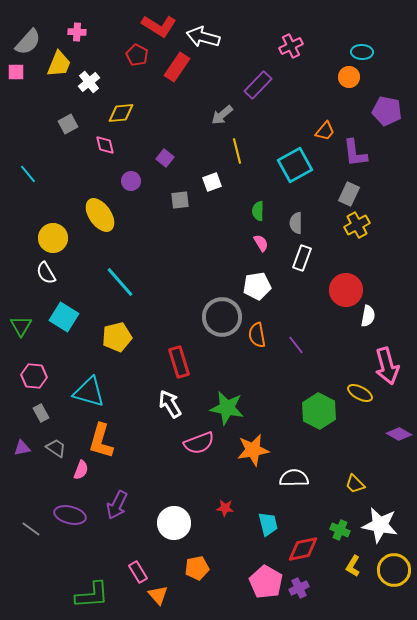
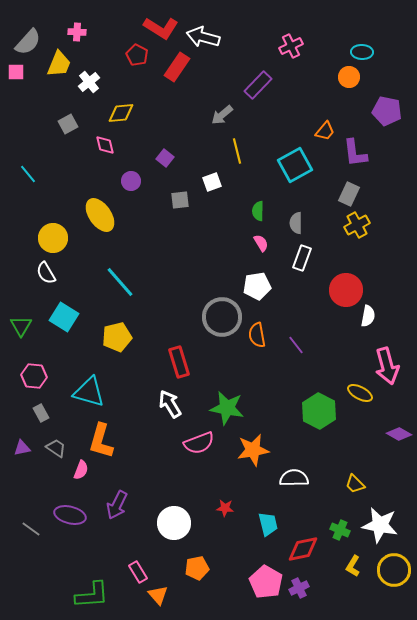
red L-shape at (159, 26): moved 2 px right, 2 px down
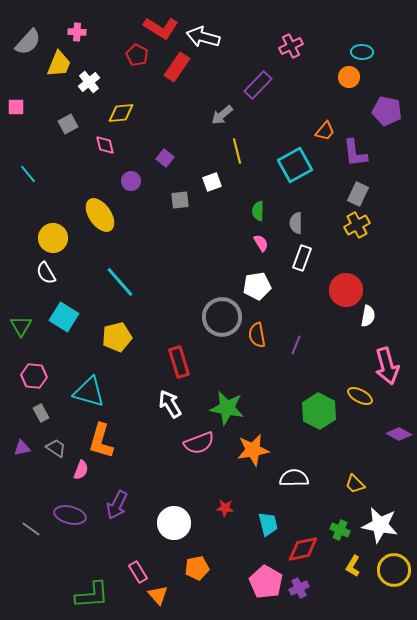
pink square at (16, 72): moved 35 px down
gray rectangle at (349, 194): moved 9 px right
purple line at (296, 345): rotated 60 degrees clockwise
yellow ellipse at (360, 393): moved 3 px down
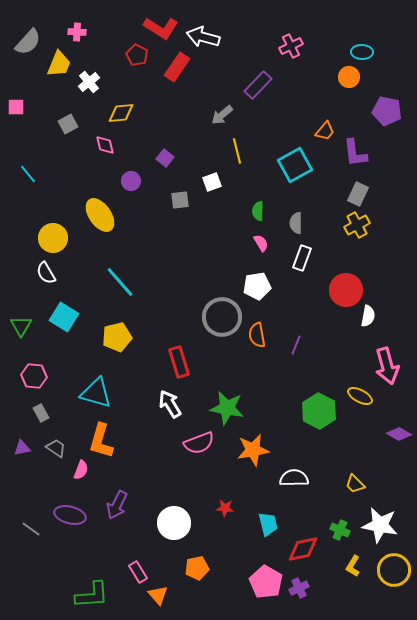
cyan triangle at (89, 392): moved 7 px right, 1 px down
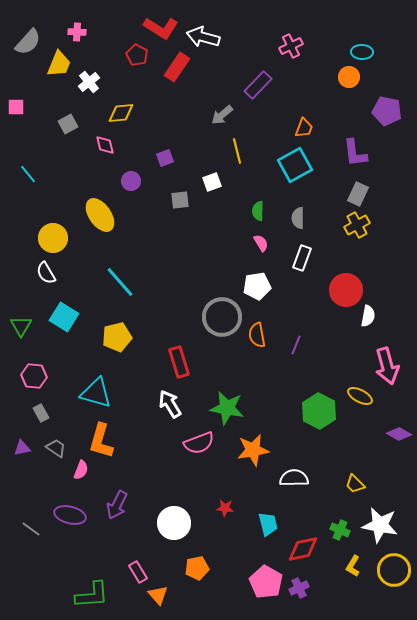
orange trapezoid at (325, 131): moved 21 px left, 3 px up; rotated 20 degrees counterclockwise
purple square at (165, 158): rotated 30 degrees clockwise
gray semicircle at (296, 223): moved 2 px right, 5 px up
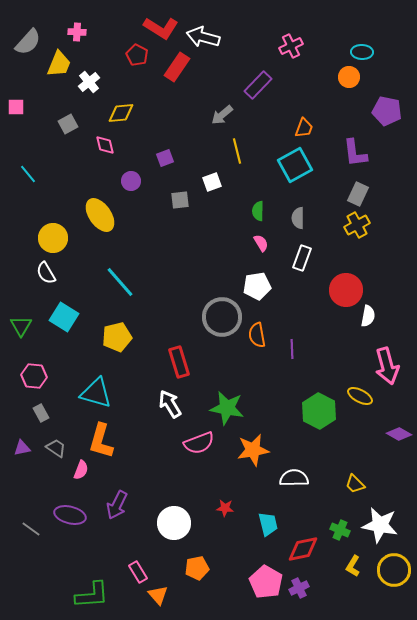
purple line at (296, 345): moved 4 px left, 4 px down; rotated 24 degrees counterclockwise
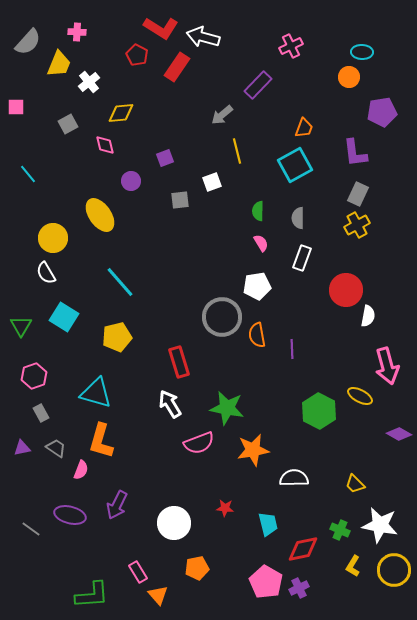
purple pentagon at (387, 111): moved 5 px left, 1 px down; rotated 20 degrees counterclockwise
pink hexagon at (34, 376): rotated 25 degrees counterclockwise
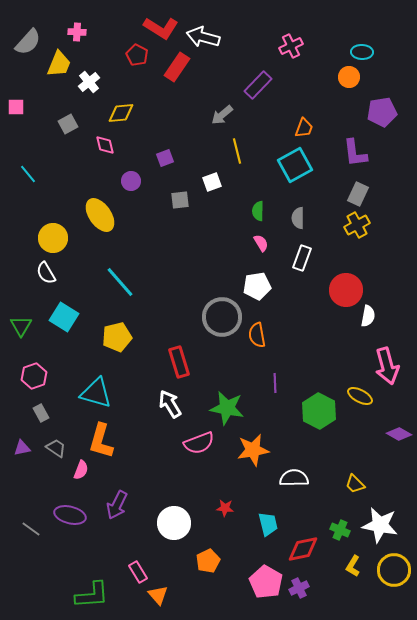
purple line at (292, 349): moved 17 px left, 34 px down
orange pentagon at (197, 568): moved 11 px right, 7 px up; rotated 15 degrees counterclockwise
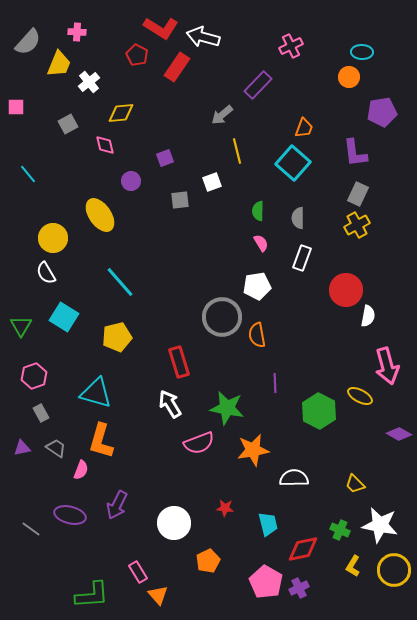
cyan square at (295, 165): moved 2 px left, 2 px up; rotated 20 degrees counterclockwise
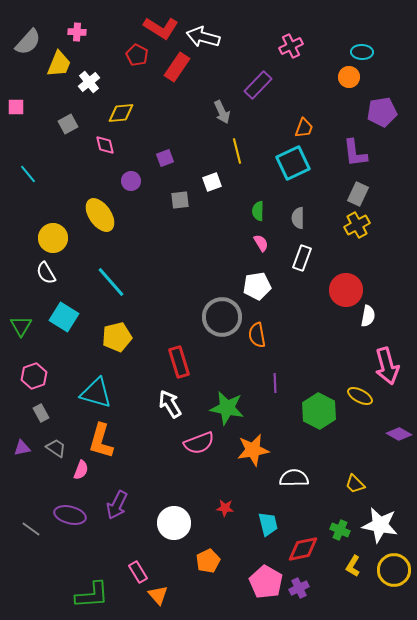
gray arrow at (222, 115): moved 3 px up; rotated 75 degrees counterclockwise
cyan square at (293, 163): rotated 24 degrees clockwise
cyan line at (120, 282): moved 9 px left
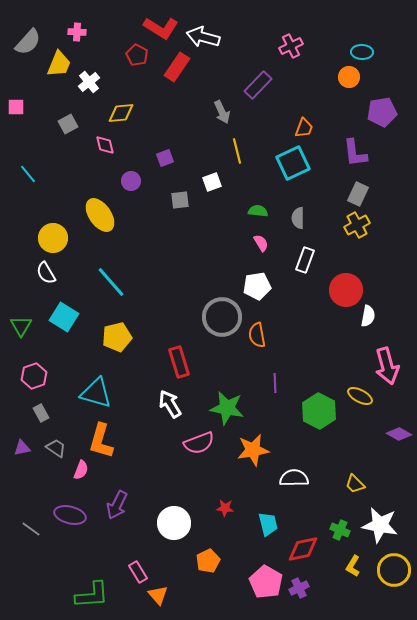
green semicircle at (258, 211): rotated 96 degrees clockwise
white rectangle at (302, 258): moved 3 px right, 2 px down
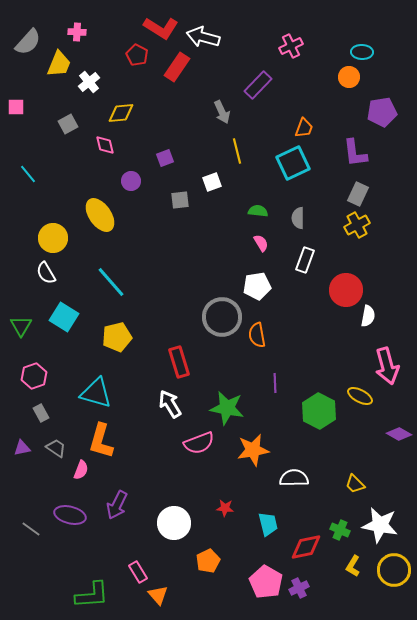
red diamond at (303, 549): moved 3 px right, 2 px up
